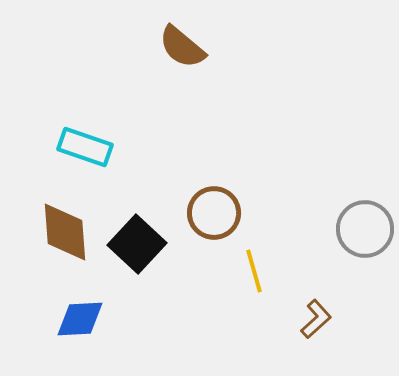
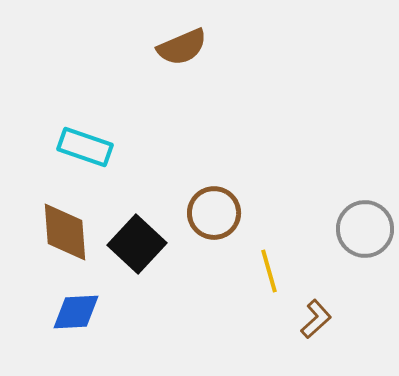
brown semicircle: rotated 63 degrees counterclockwise
yellow line: moved 15 px right
blue diamond: moved 4 px left, 7 px up
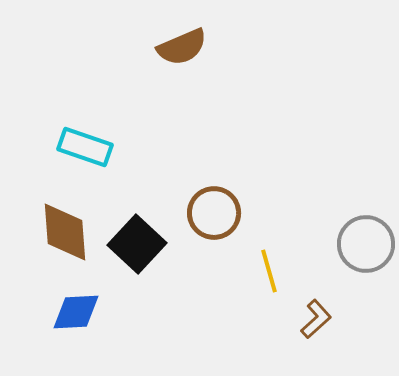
gray circle: moved 1 px right, 15 px down
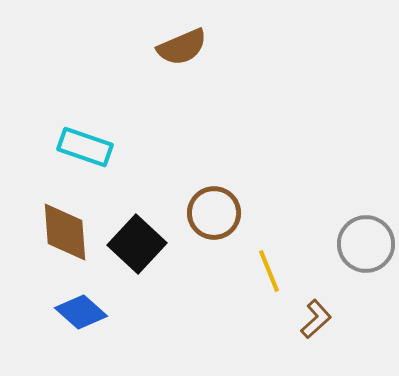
yellow line: rotated 6 degrees counterclockwise
blue diamond: moved 5 px right; rotated 45 degrees clockwise
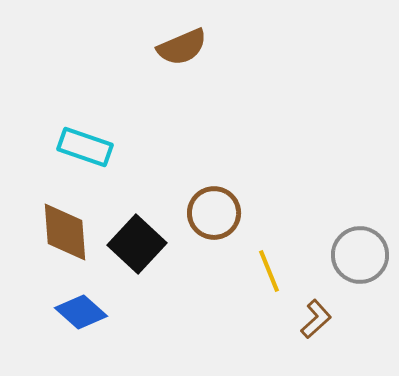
gray circle: moved 6 px left, 11 px down
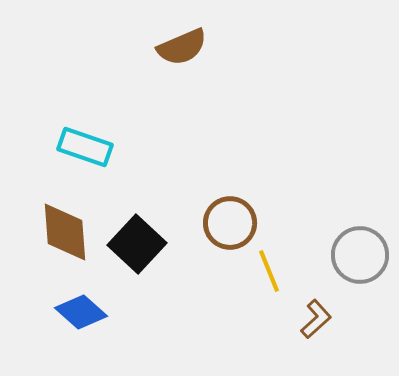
brown circle: moved 16 px right, 10 px down
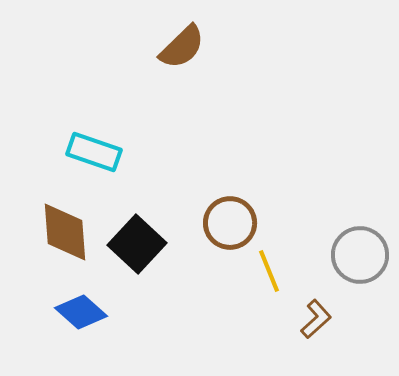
brown semicircle: rotated 21 degrees counterclockwise
cyan rectangle: moved 9 px right, 5 px down
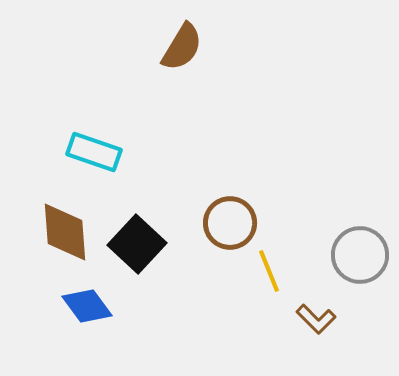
brown semicircle: rotated 15 degrees counterclockwise
blue diamond: moved 6 px right, 6 px up; rotated 12 degrees clockwise
brown L-shape: rotated 87 degrees clockwise
